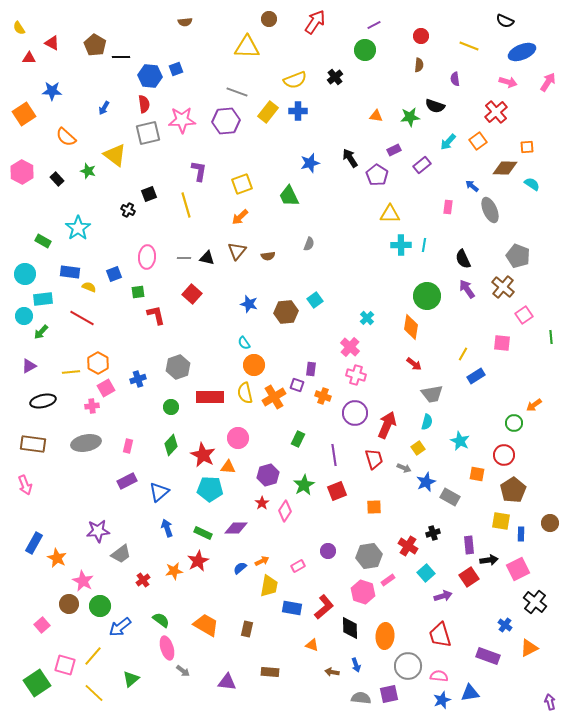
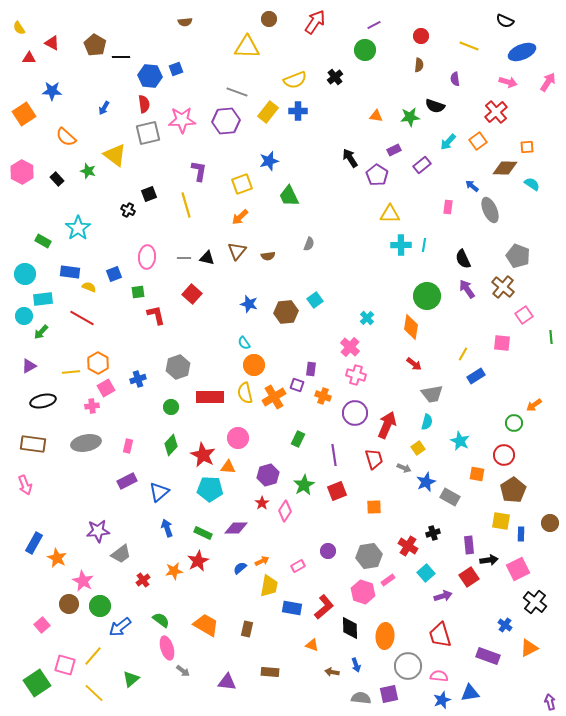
blue star at (310, 163): moved 41 px left, 2 px up
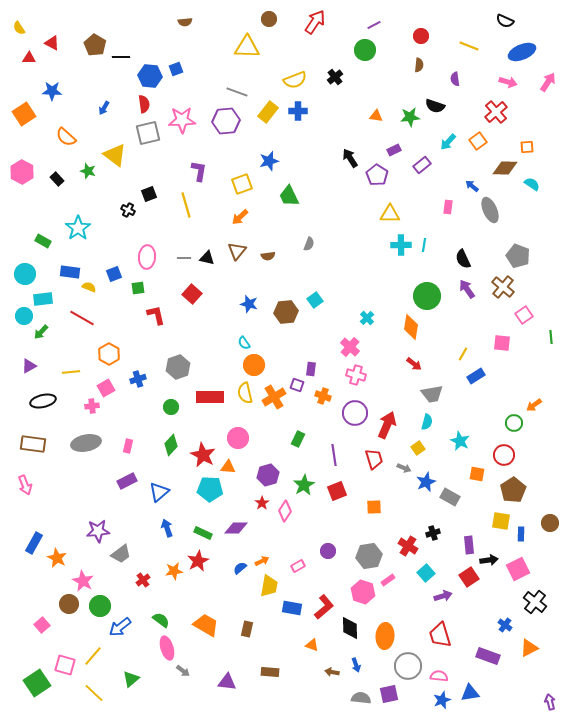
green square at (138, 292): moved 4 px up
orange hexagon at (98, 363): moved 11 px right, 9 px up
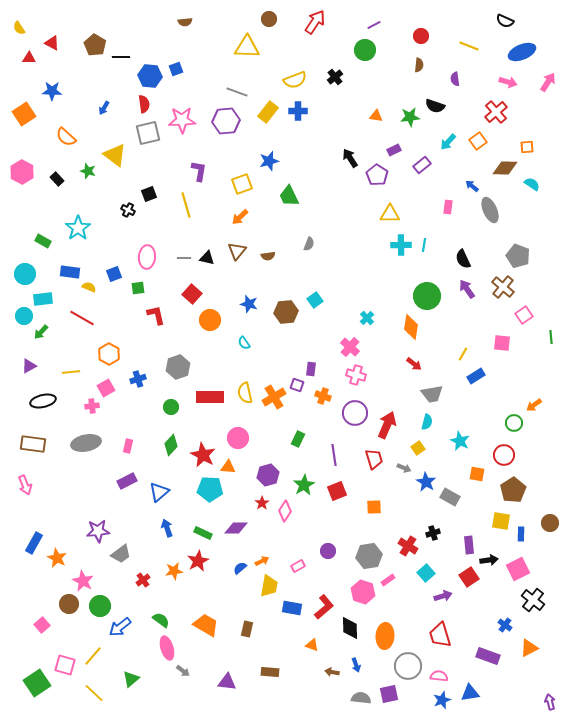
orange circle at (254, 365): moved 44 px left, 45 px up
blue star at (426, 482): rotated 18 degrees counterclockwise
black cross at (535, 602): moved 2 px left, 2 px up
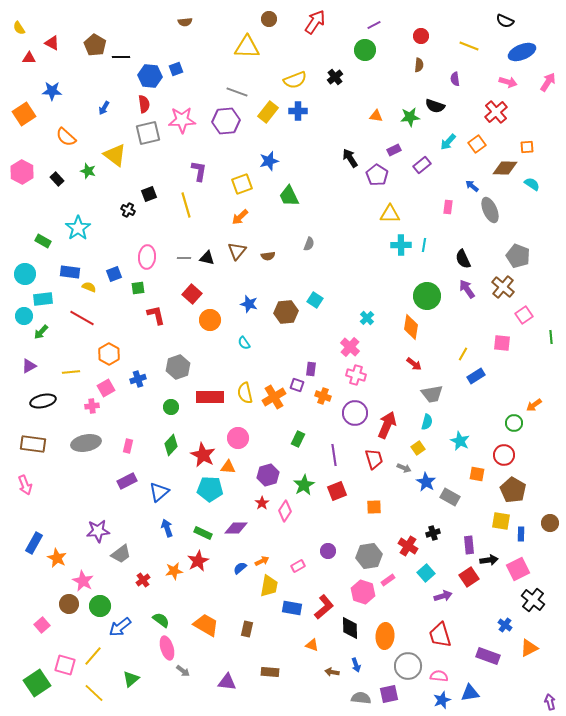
orange square at (478, 141): moved 1 px left, 3 px down
cyan square at (315, 300): rotated 21 degrees counterclockwise
brown pentagon at (513, 490): rotated 10 degrees counterclockwise
